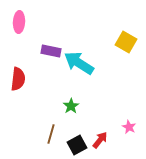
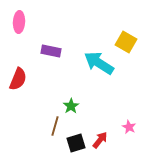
cyan arrow: moved 20 px right
red semicircle: rotated 15 degrees clockwise
brown line: moved 4 px right, 8 px up
black square: moved 1 px left, 2 px up; rotated 12 degrees clockwise
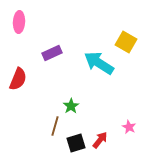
purple rectangle: moved 1 px right, 2 px down; rotated 36 degrees counterclockwise
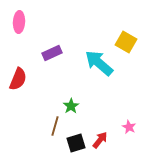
cyan arrow: rotated 8 degrees clockwise
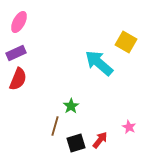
pink ellipse: rotated 25 degrees clockwise
purple rectangle: moved 36 px left
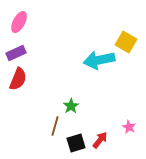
cyan arrow: moved 3 px up; rotated 52 degrees counterclockwise
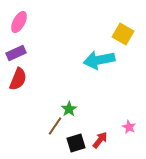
yellow square: moved 3 px left, 8 px up
green star: moved 2 px left, 3 px down
brown line: rotated 18 degrees clockwise
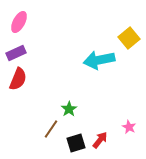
yellow square: moved 6 px right, 4 px down; rotated 20 degrees clockwise
brown line: moved 4 px left, 3 px down
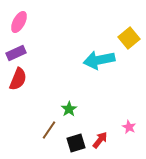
brown line: moved 2 px left, 1 px down
